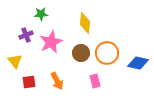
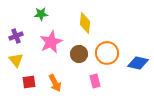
purple cross: moved 10 px left, 1 px down
brown circle: moved 2 px left, 1 px down
yellow triangle: moved 1 px right, 1 px up
orange arrow: moved 2 px left, 2 px down
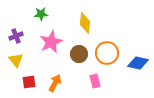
orange arrow: rotated 126 degrees counterclockwise
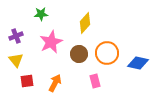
yellow diamond: rotated 35 degrees clockwise
red square: moved 2 px left, 1 px up
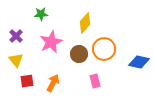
purple cross: rotated 24 degrees counterclockwise
orange circle: moved 3 px left, 4 px up
blue diamond: moved 1 px right, 1 px up
orange arrow: moved 2 px left
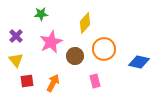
brown circle: moved 4 px left, 2 px down
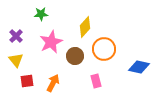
yellow diamond: moved 4 px down
blue diamond: moved 5 px down
pink rectangle: moved 1 px right
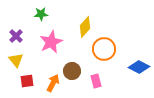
brown circle: moved 3 px left, 15 px down
blue diamond: rotated 15 degrees clockwise
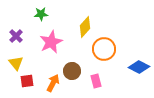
yellow triangle: moved 3 px down
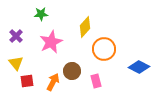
orange arrow: moved 1 px up
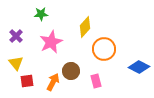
brown circle: moved 1 px left
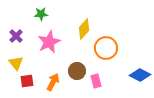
yellow diamond: moved 1 px left, 2 px down
pink star: moved 2 px left
orange circle: moved 2 px right, 1 px up
blue diamond: moved 1 px right, 8 px down
brown circle: moved 6 px right
